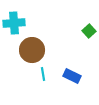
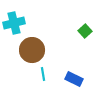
cyan cross: rotated 10 degrees counterclockwise
green square: moved 4 px left
blue rectangle: moved 2 px right, 3 px down
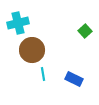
cyan cross: moved 4 px right
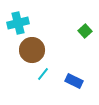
cyan line: rotated 48 degrees clockwise
blue rectangle: moved 2 px down
